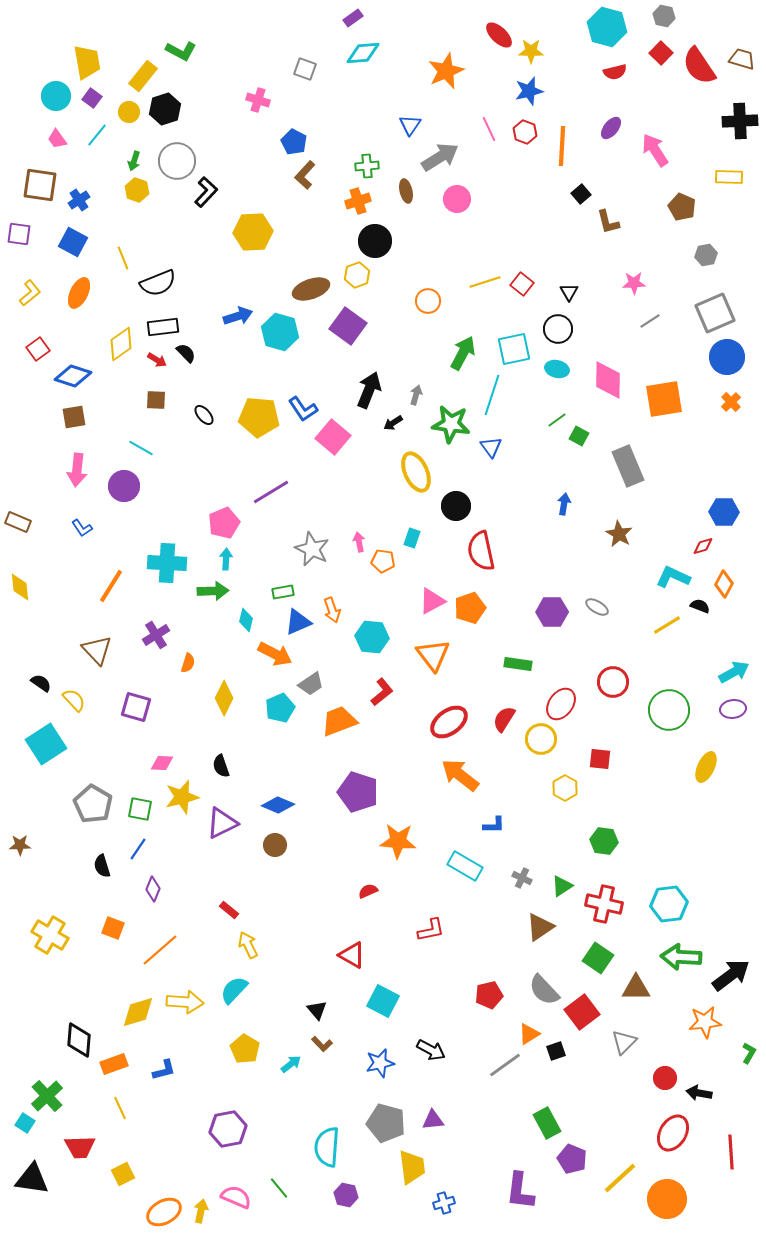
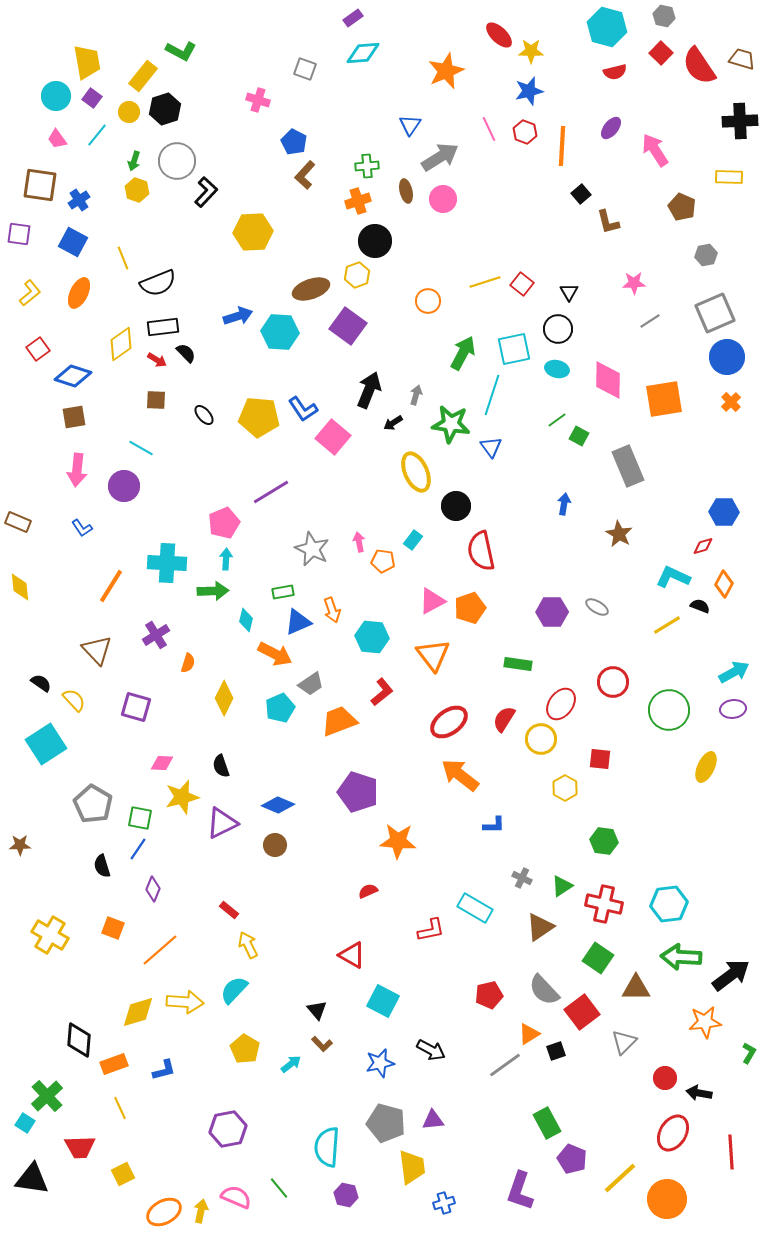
pink circle at (457, 199): moved 14 px left
cyan hexagon at (280, 332): rotated 12 degrees counterclockwise
cyan rectangle at (412, 538): moved 1 px right, 2 px down; rotated 18 degrees clockwise
green square at (140, 809): moved 9 px down
cyan rectangle at (465, 866): moved 10 px right, 42 px down
purple L-shape at (520, 1191): rotated 12 degrees clockwise
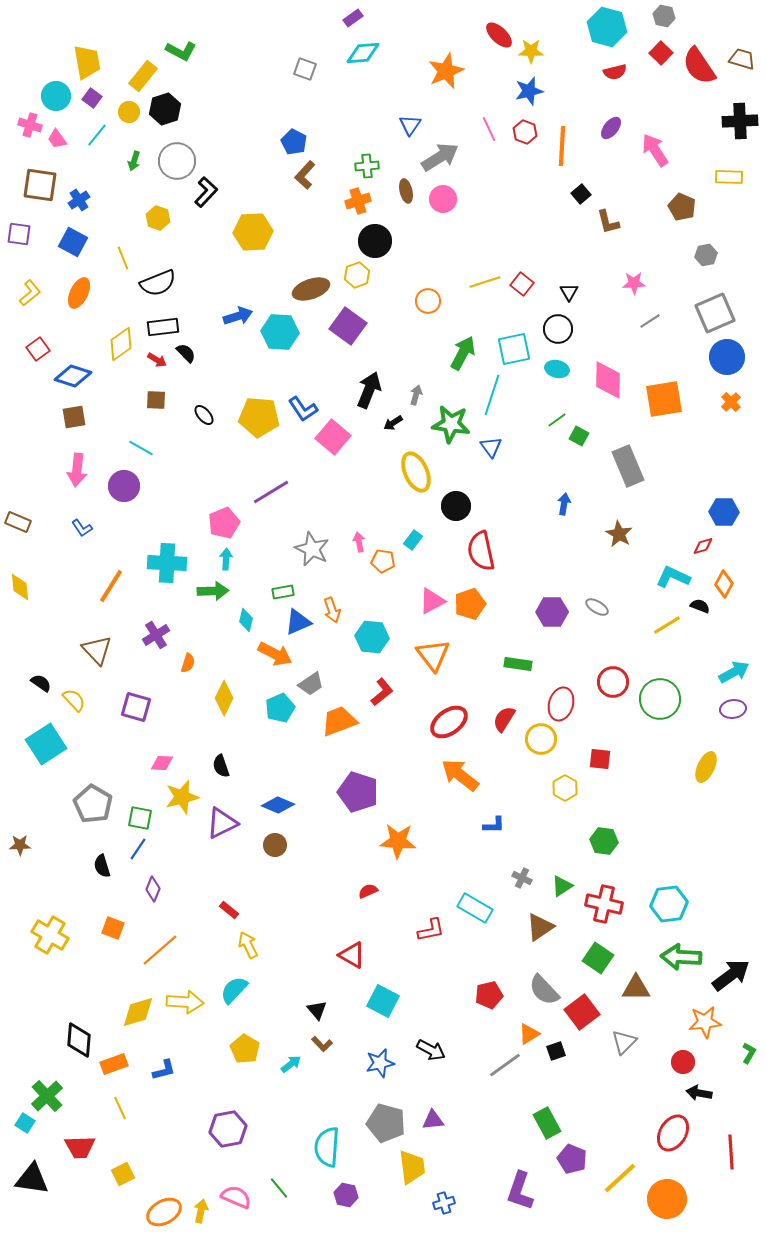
pink cross at (258, 100): moved 228 px left, 25 px down
yellow hexagon at (137, 190): moved 21 px right, 28 px down
orange pentagon at (470, 608): moved 4 px up
red ellipse at (561, 704): rotated 20 degrees counterclockwise
green circle at (669, 710): moved 9 px left, 11 px up
red circle at (665, 1078): moved 18 px right, 16 px up
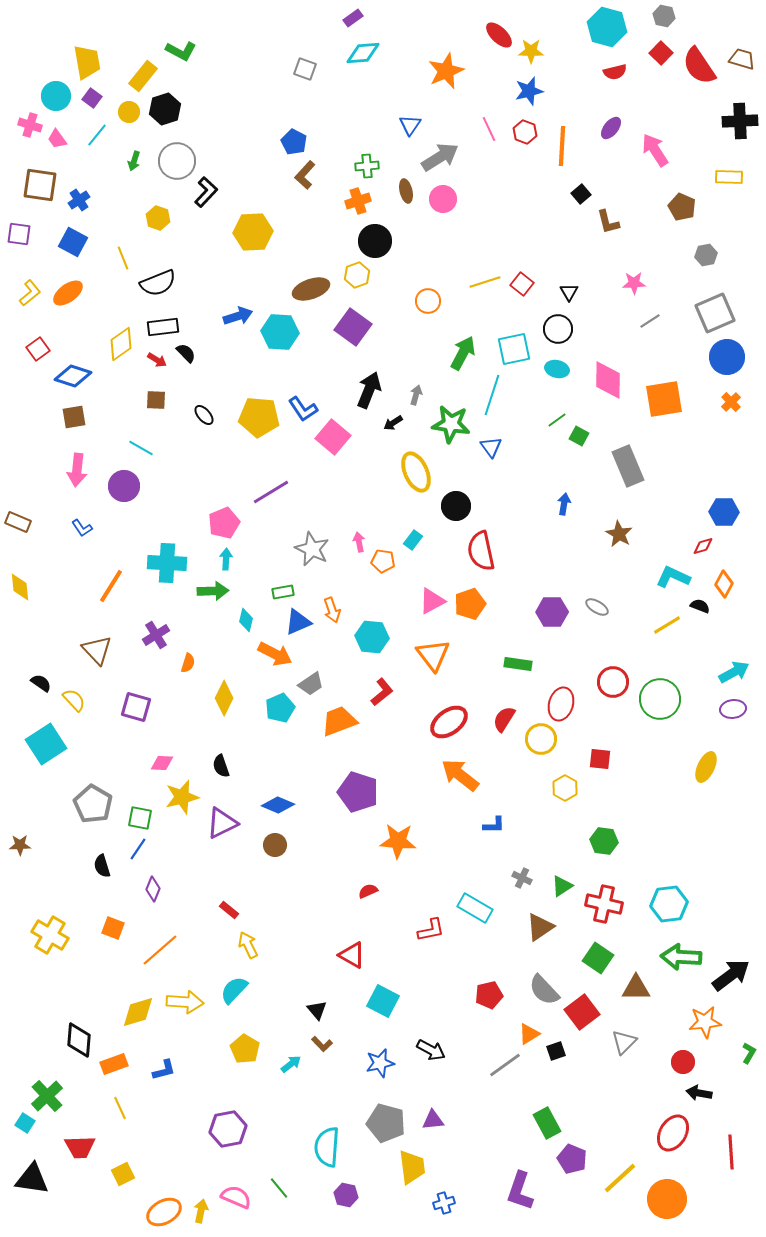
orange ellipse at (79, 293): moved 11 px left; rotated 28 degrees clockwise
purple square at (348, 326): moved 5 px right, 1 px down
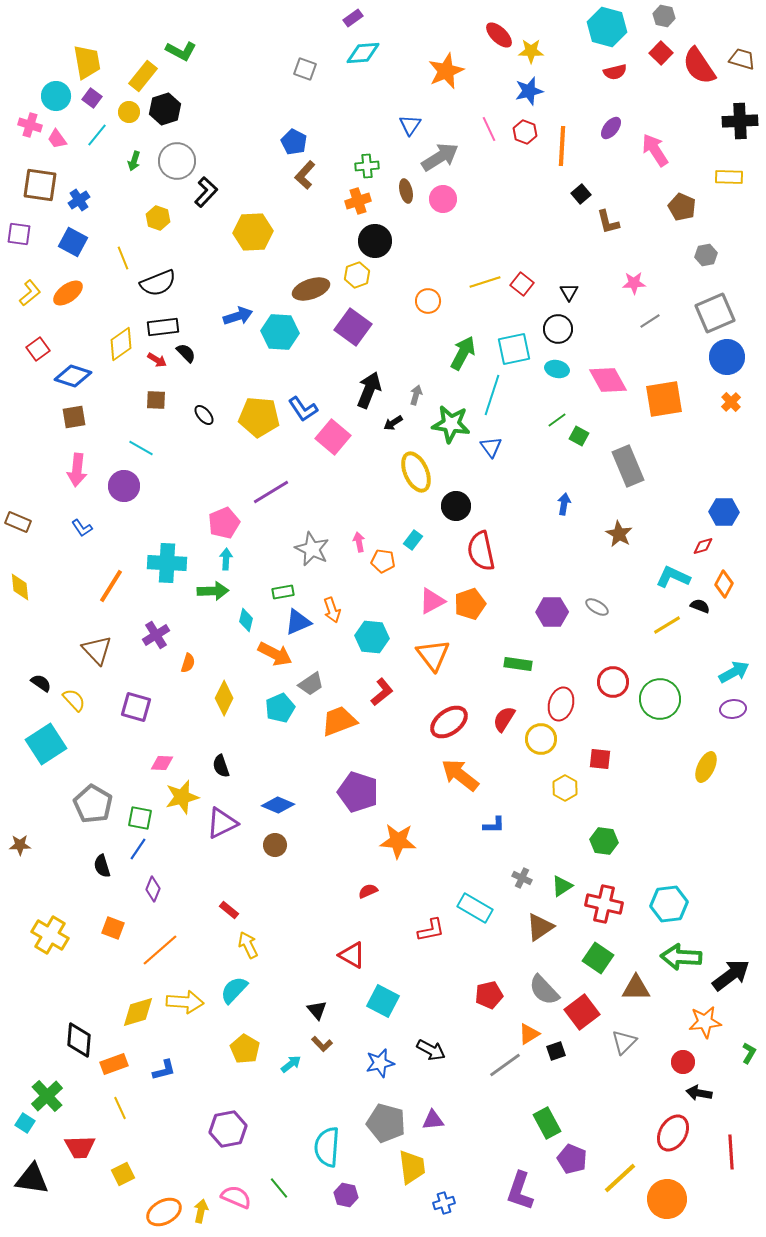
pink diamond at (608, 380): rotated 30 degrees counterclockwise
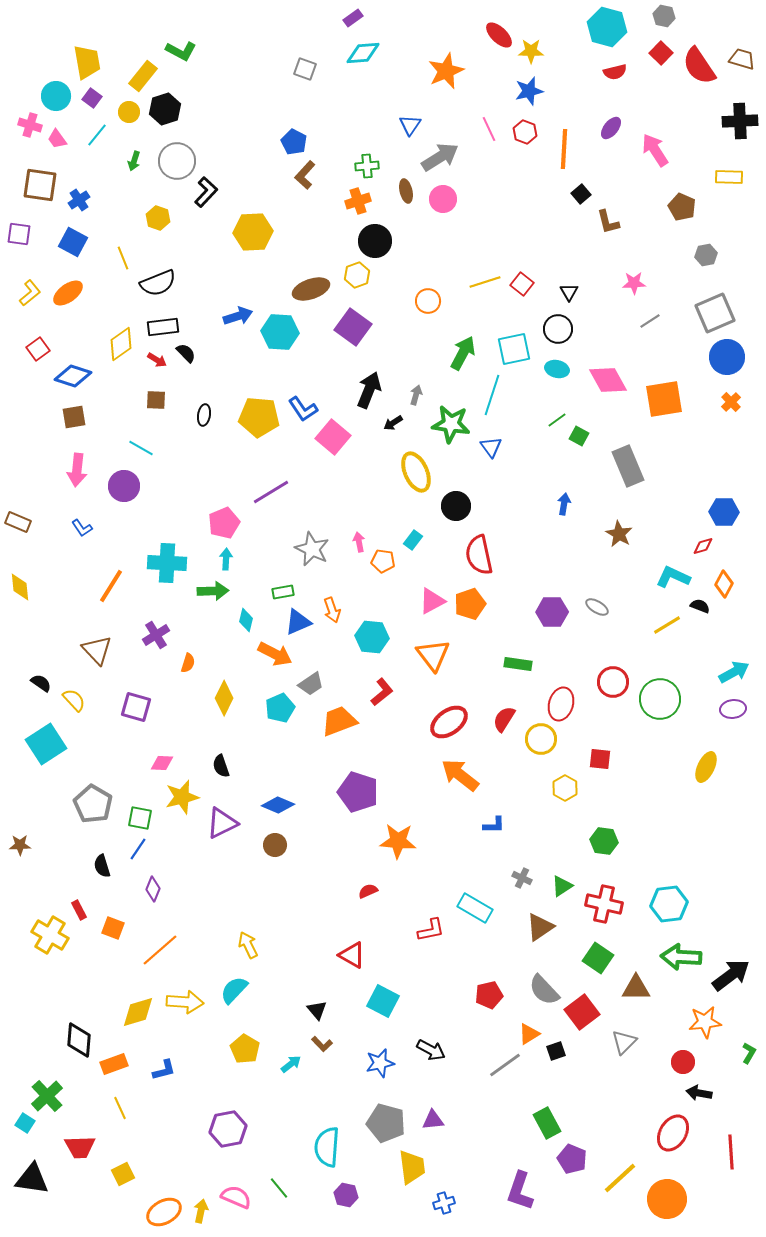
orange line at (562, 146): moved 2 px right, 3 px down
black ellipse at (204, 415): rotated 50 degrees clockwise
red semicircle at (481, 551): moved 2 px left, 4 px down
red rectangle at (229, 910): moved 150 px left; rotated 24 degrees clockwise
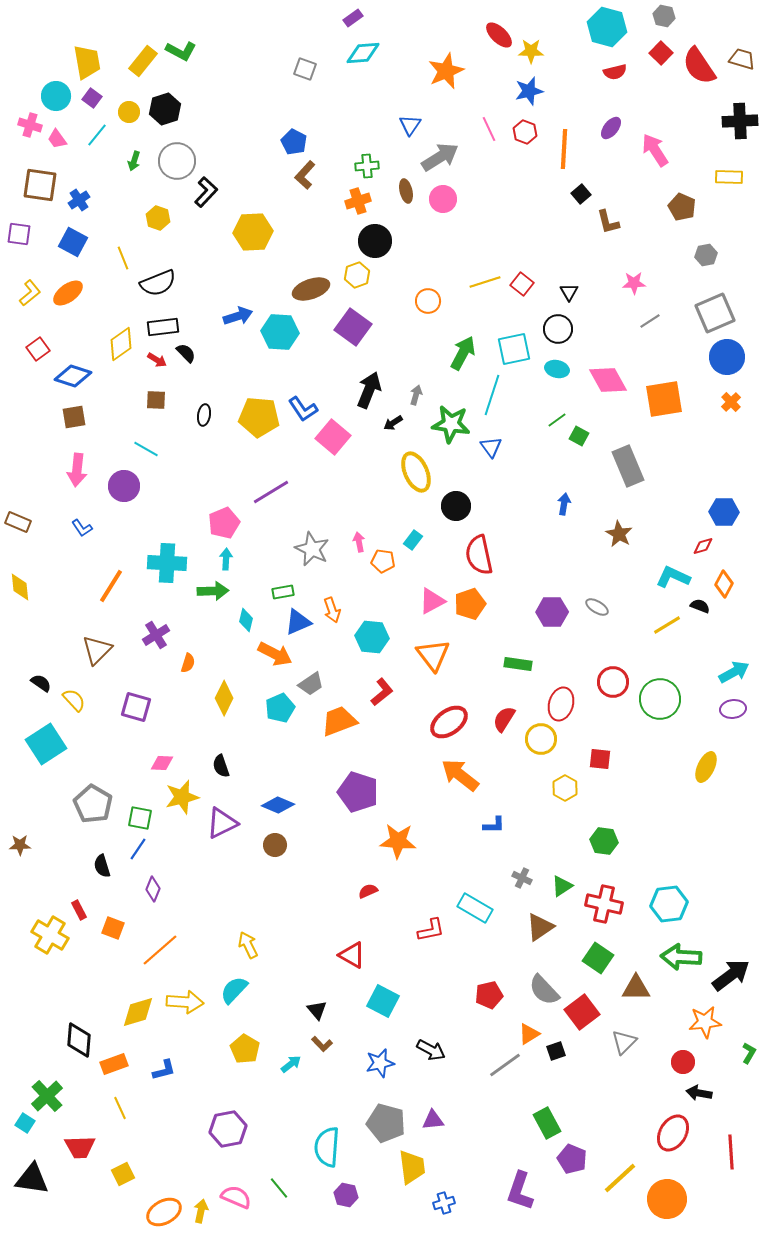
yellow rectangle at (143, 76): moved 15 px up
cyan line at (141, 448): moved 5 px right, 1 px down
brown triangle at (97, 650): rotated 28 degrees clockwise
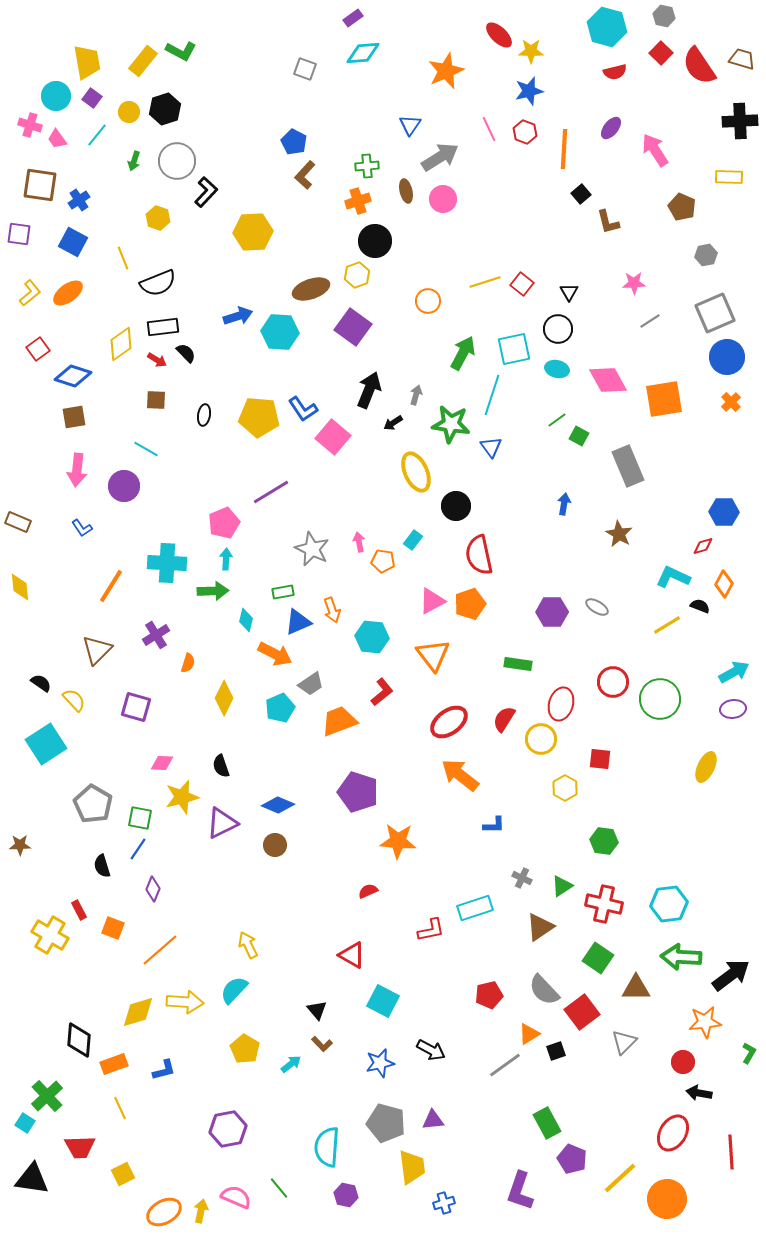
cyan rectangle at (475, 908): rotated 48 degrees counterclockwise
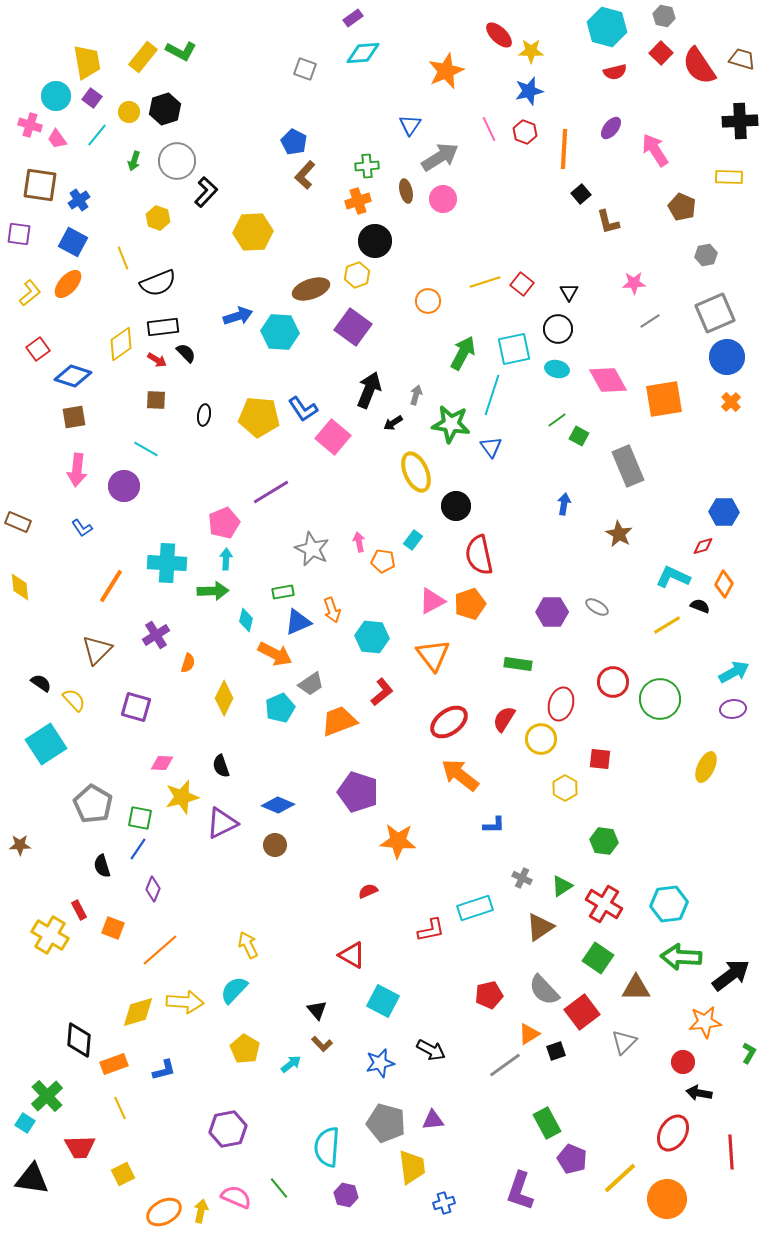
yellow rectangle at (143, 61): moved 4 px up
orange ellipse at (68, 293): moved 9 px up; rotated 12 degrees counterclockwise
red cross at (604, 904): rotated 18 degrees clockwise
